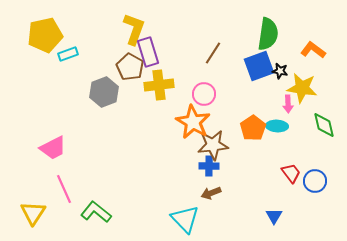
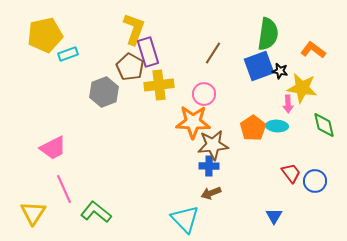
orange star: rotated 28 degrees counterclockwise
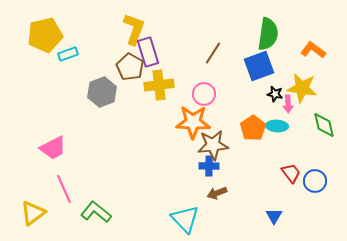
black star: moved 5 px left, 23 px down
gray hexagon: moved 2 px left
brown arrow: moved 6 px right
yellow triangle: rotated 20 degrees clockwise
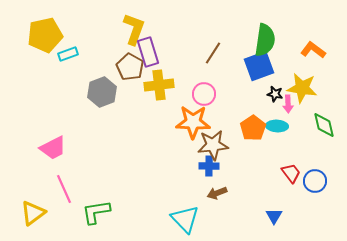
green semicircle: moved 3 px left, 6 px down
green L-shape: rotated 48 degrees counterclockwise
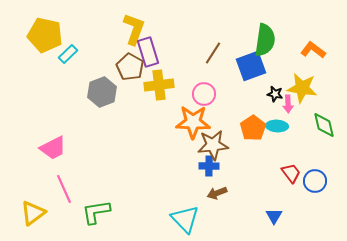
yellow pentagon: rotated 24 degrees clockwise
cyan rectangle: rotated 24 degrees counterclockwise
blue square: moved 8 px left
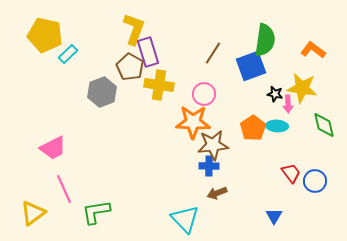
yellow cross: rotated 16 degrees clockwise
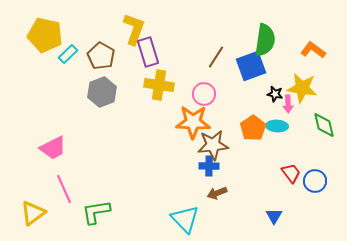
brown line: moved 3 px right, 4 px down
brown pentagon: moved 29 px left, 11 px up
